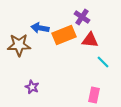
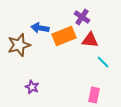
orange rectangle: moved 1 px down
brown star: rotated 15 degrees counterclockwise
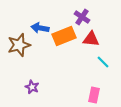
red triangle: moved 1 px right, 1 px up
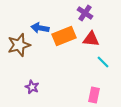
purple cross: moved 3 px right, 4 px up
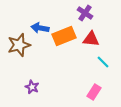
pink rectangle: moved 3 px up; rotated 21 degrees clockwise
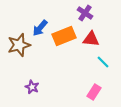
blue arrow: rotated 60 degrees counterclockwise
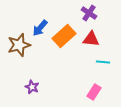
purple cross: moved 4 px right
orange rectangle: rotated 20 degrees counterclockwise
cyan line: rotated 40 degrees counterclockwise
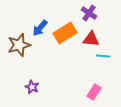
orange rectangle: moved 1 px right, 3 px up; rotated 10 degrees clockwise
cyan line: moved 6 px up
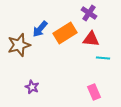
blue arrow: moved 1 px down
cyan line: moved 2 px down
pink rectangle: rotated 56 degrees counterclockwise
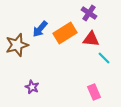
brown star: moved 2 px left
cyan line: moved 1 px right; rotated 40 degrees clockwise
